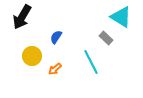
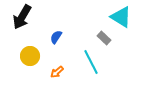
gray rectangle: moved 2 px left
yellow circle: moved 2 px left
orange arrow: moved 2 px right, 3 px down
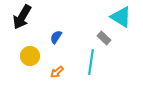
cyan line: rotated 35 degrees clockwise
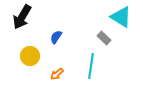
cyan line: moved 4 px down
orange arrow: moved 2 px down
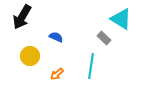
cyan triangle: moved 2 px down
blue semicircle: rotated 80 degrees clockwise
